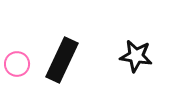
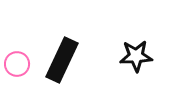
black star: rotated 12 degrees counterclockwise
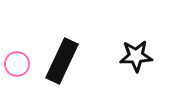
black rectangle: moved 1 px down
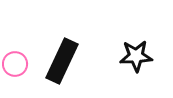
pink circle: moved 2 px left
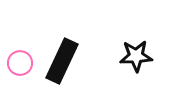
pink circle: moved 5 px right, 1 px up
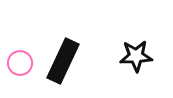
black rectangle: moved 1 px right
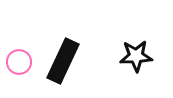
pink circle: moved 1 px left, 1 px up
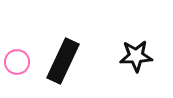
pink circle: moved 2 px left
